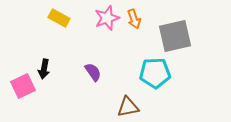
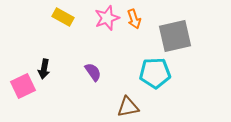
yellow rectangle: moved 4 px right, 1 px up
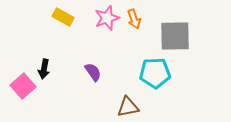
gray square: rotated 12 degrees clockwise
pink square: rotated 15 degrees counterclockwise
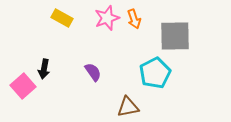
yellow rectangle: moved 1 px left, 1 px down
cyan pentagon: rotated 24 degrees counterclockwise
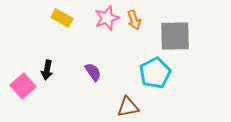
orange arrow: moved 1 px down
black arrow: moved 3 px right, 1 px down
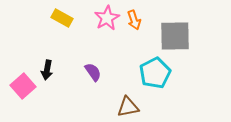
pink star: rotated 10 degrees counterclockwise
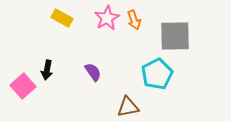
cyan pentagon: moved 2 px right, 1 px down
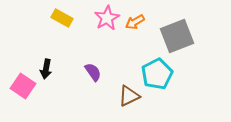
orange arrow: moved 1 px right, 2 px down; rotated 78 degrees clockwise
gray square: moved 2 px right; rotated 20 degrees counterclockwise
black arrow: moved 1 px left, 1 px up
pink square: rotated 15 degrees counterclockwise
brown triangle: moved 1 px right, 11 px up; rotated 15 degrees counterclockwise
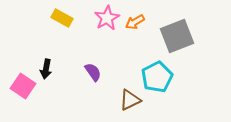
cyan pentagon: moved 3 px down
brown triangle: moved 1 px right, 4 px down
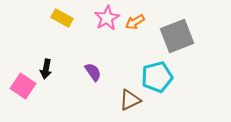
cyan pentagon: rotated 12 degrees clockwise
